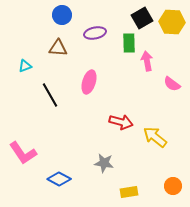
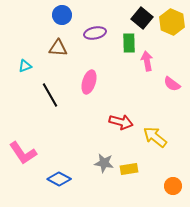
black square: rotated 20 degrees counterclockwise
yellow hexagon: rotated 20 degrees clockwise
yellow rectangle: moved 23 px up
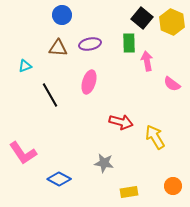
purple ellipse: moved 5 px left, 11 px down
yellow arrow: rotated 20 degrees clockwise
yellow rectangle: moved 23 px down
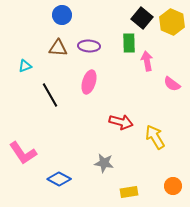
purple ellipse: moved 1 px left, 2 px down; rotated 15 degrees clockwise
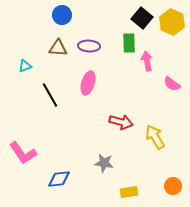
pink ellipse: moved 1 px left, 1 px down
blue diamond: rotated 35 degrees counterclockwise
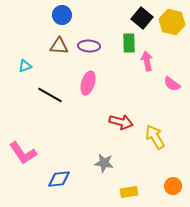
yellow hexagon: rotated 10 degrees counterclockwise
brown triangle: moved 1 px right, 2 px up
black line: rotated 30 degrees counterclockwise
